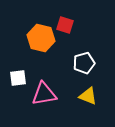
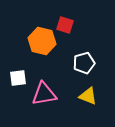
orange hexagon: moved 1 px right, 3 px down
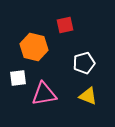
red square: rotated 30 degrees counterclockwise
orange hexagon: moved 8 px left, 6 px down
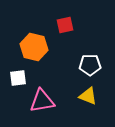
white pentagon: moved 6 px right, 2 px down; rotated 15 degrees clockwise
pink triangle: moved 2 px left, 7 px down
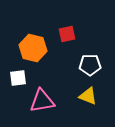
red square: moved 2 px right, 9 px down
orange hexagon: moved 1 px left, 1 px down
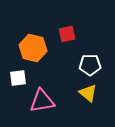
yellow triangle: moved 3 px up; rotated 18 degrees clockwise
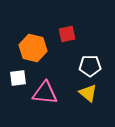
white pentagon: moved 1 px down
pink triangle: moved 3 px right, 8 px up; rotated 16 degrees clockwise
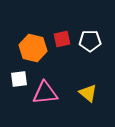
red square: moved 5 px left, 5 px down
white pentagon: moved 25 px up
white square: moved 1 px right, 1 px down
pink triangle: rotated 12 degrees counterclockwise
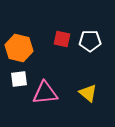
red square: rotated 24 degrees clockwise
orange hexagon: moved 14 px left
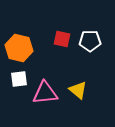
yellow triangle: moved 10 px left, 3 px up
